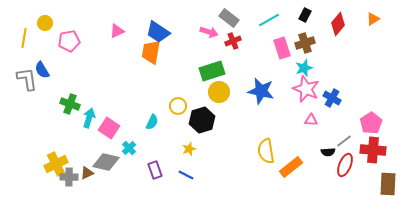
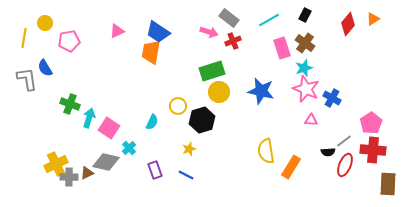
red diamond at (338, 24): moved 10 px right
brown cross at (305, 43): rotated 36 degrees counterclockwise
blue semicircle at (42, 70): moved 3 px right, 2 px up
orange rectangle at (291, 167): rotated 20 degrees counterclockwise
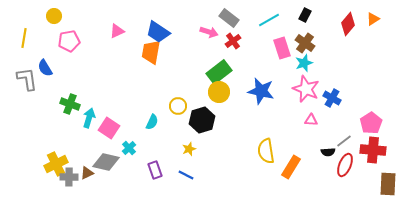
yellow circle at (45, 23): moved 9 px right, 7 px up
red cross at (233, 41): rotated 14 degrees counterclockwise
cyan star at (304, 68): moved 5 px up
green rectangle at (212, 71): moved 7 px right, 1 px down; rotated 20 degrees counterclockwise
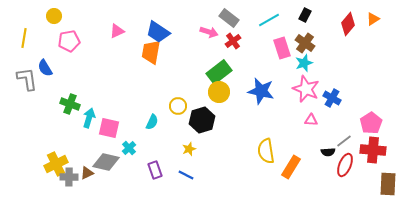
pink square at (109, 128): rotated 20 degrees counterclockwise
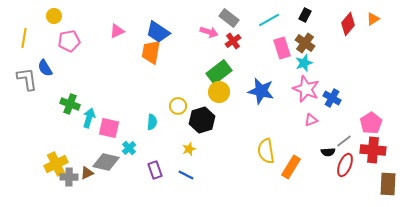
pink triangle at (311, 120): rotated 24 degrees counterclockwise
cyan semicircle at (152, 122): rotated 21 degrees counterclockwise
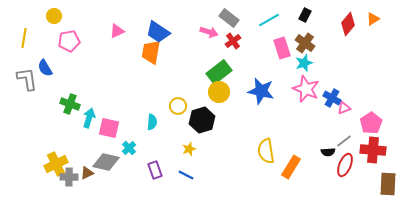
pink triangle at (311, 120): moved 33 px right, 12 px up
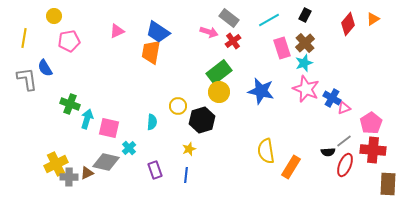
brown cross at (305, 43): rotated 12 degrees clockwise
cyan arrow at (89, 118): moved 2 px left, 1 px down
blue line at (186, 175): rotated 70 degrees clockwise
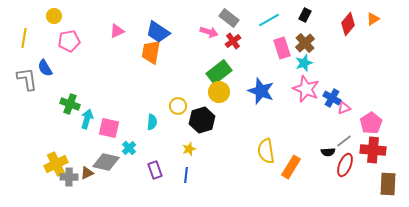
blue star at (261, 91): rotated 8 degrees clockwise
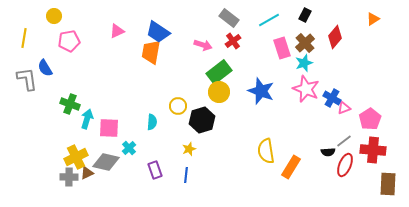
red diamond at (348, 24): moved 13 px left, 13 px down
pink arrow at (209, 32): moved 6 px left, 13 px down
pink pentagon at (371, 123): moved 1 px left, 4 px up
pink square at (109, 128): rotated 10 degrees counterclockwise
yellow cross at (56, 164): moved 20 px right, 7 px up
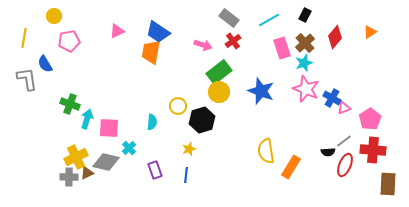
orange triangle at (373, 19): moved 3 px left, 13 px down
blue semicircle at (45, 68): moved 4 px up
